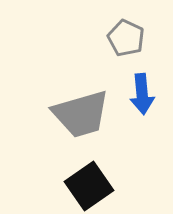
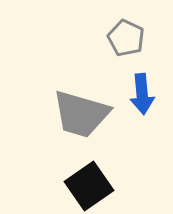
gray trapezoid: rotated 32 degrees clockwise
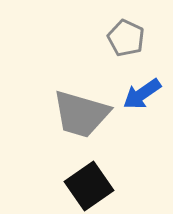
blue arrow: rotated 60 degrees clockwise
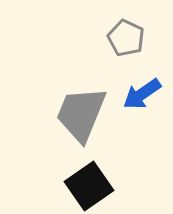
gray trapezoid: rotated 96 degrees clockwise
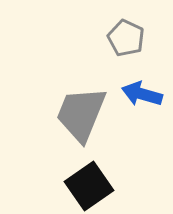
blue arrow: rotated 51 degrees clockwise
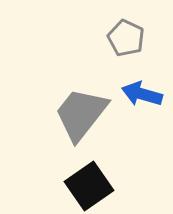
gray trapezoid: rotated 16 degrees clockwise
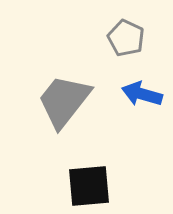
gray trapezoid: moved 17 px left, 13 px up
black square: rotated 30 degrees clockwise
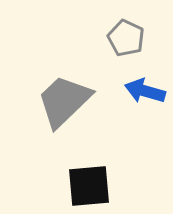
blue arrow: moved 3 px right, 3 px up
gray trapezoid: rotated 8 degrees clockwise
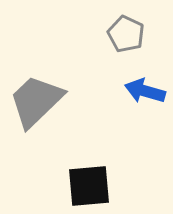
gray pentagon: moved 4 px up
gray trapezoid: moved 28 px left
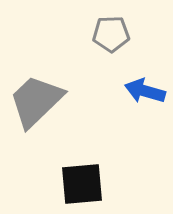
gray pentagon: moved 15 px left; rotated 27 degrees counterclockwise
black square: moved 7 px left, 2 px up
